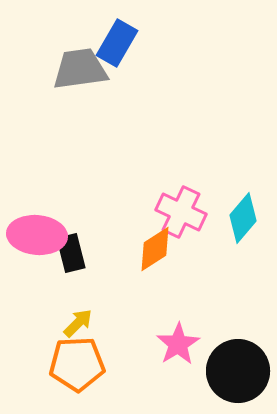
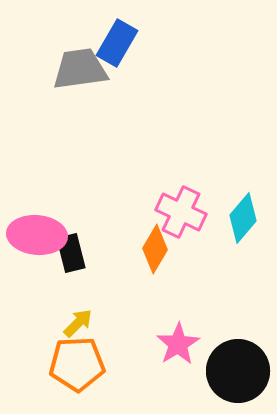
orange diamond: rotated 27 degrees counterclockwise
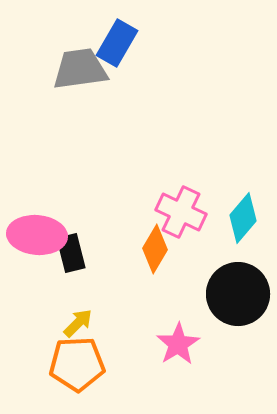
black circle: moved 77 px up
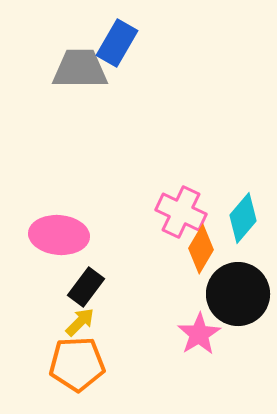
gray trapezoid: rotated 8 degrees clockwise
pink ellipse: moved 22 px right
orange diamond: moved 46 px right
black rectangle: moved 15 px right, 34 px down; rotated 51 degrees clockwise
yellow arrow: moved 2 px right, 1 px up
pink star: moved 21 px right, 10 px up
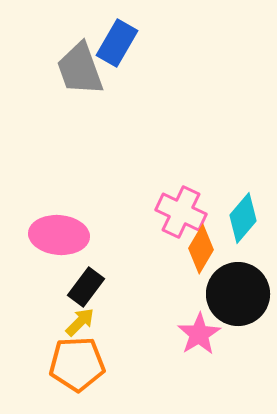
gray trapezoid: rotated 110 degrees counterclockwise
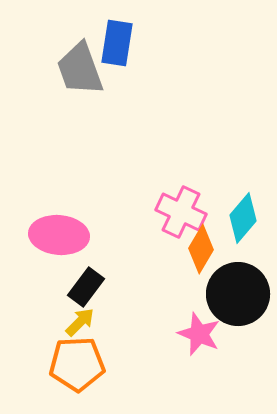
blue rectangle: rotated 21 degrees counterclockwise
pink star: rotated 18 degrees counterclockwise
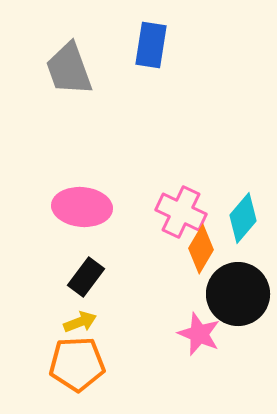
blue rectangle: moved 34 px right, 2 px down
gray trapezoid: moved 11 px left
pink ellipse: moved 23 px right, 28 px up
black rectangle: moved 10 px up
yellow arrow: rotated 24 degrees clockwise
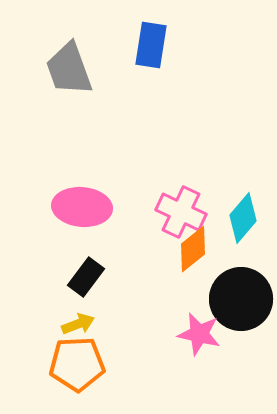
orange diamond: moved 8 px left; rotated 21 degrees clockwise
black circle: moved 3 px right, 5 px down
yellow arrow: moved 2 px left, 2 px down
pink star: rotated 9 degrees counterclockwise
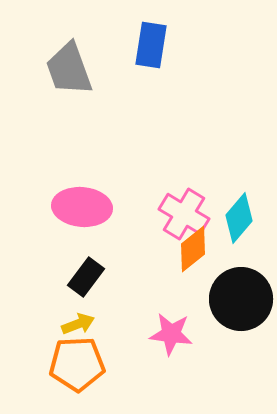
pink cross: moved 3 px right, 2 px down; rotated 6 degrees clockwise
cyan diamond: moved 4 px left
pink star: moved 28 px left; rotated 6 degrees counterclockwise
